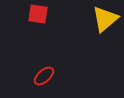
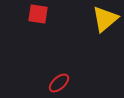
red ellipse: moved 15 px right, 7 px down
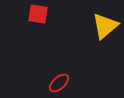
yellow triangle: moved 7 px down
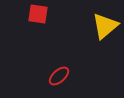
red ellipse: moved 7 px up
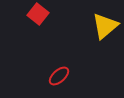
red square: rotated 30 degrees clockwise
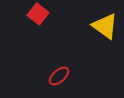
yellow triangle: rotated 44 degrees counterclockwise
